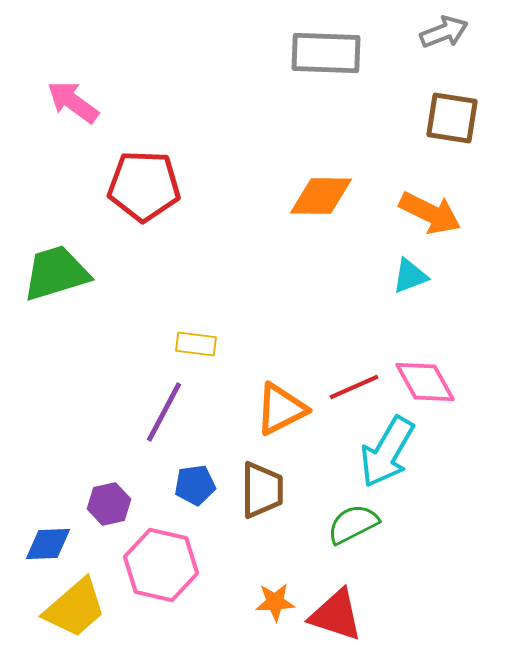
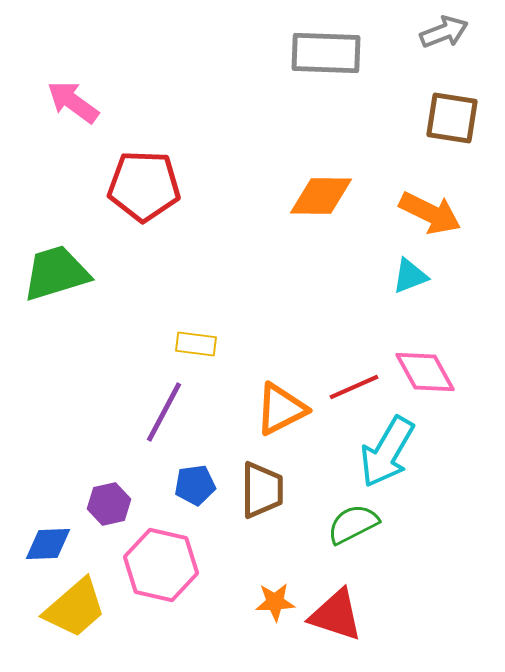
pink diamond: moved 10 px up
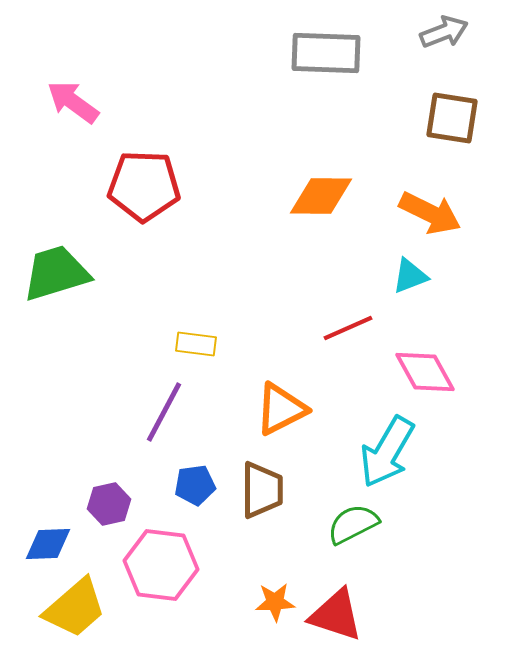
red line: moved 6 px left, 59 px up
pink hexagon: rotated 6 degrees counterclockwise
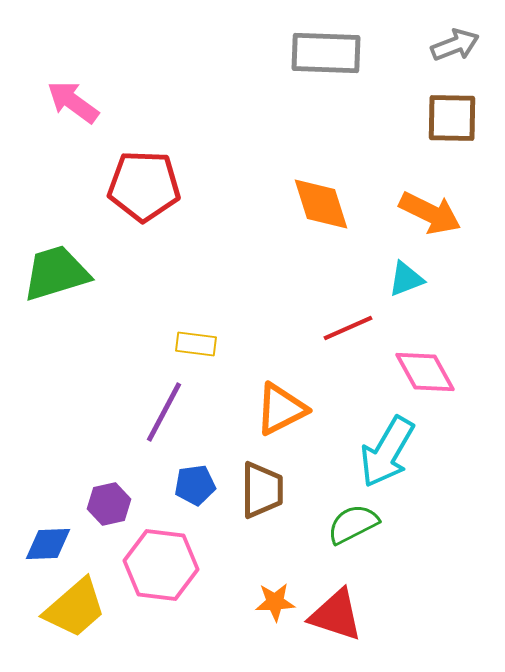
gray arrow: moved 11 px right, 13 px down
brown square: rotated 8 degrees counterclockwise
orange diamond: moved 8 px down; rotated 72 degrees clockwise
cyan triangle: moved 4 px left, 3 px down
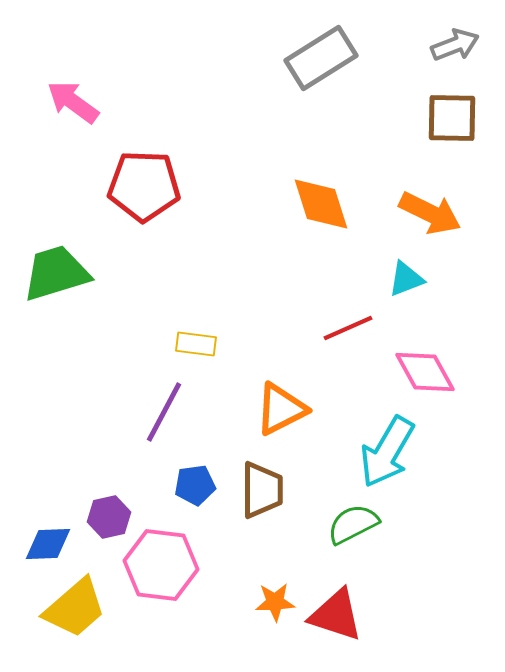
gray rectangle: moved 5 px left, 5 px down; rotated 34 degrees counterclockwise
purple hexagon: moved 13 px down
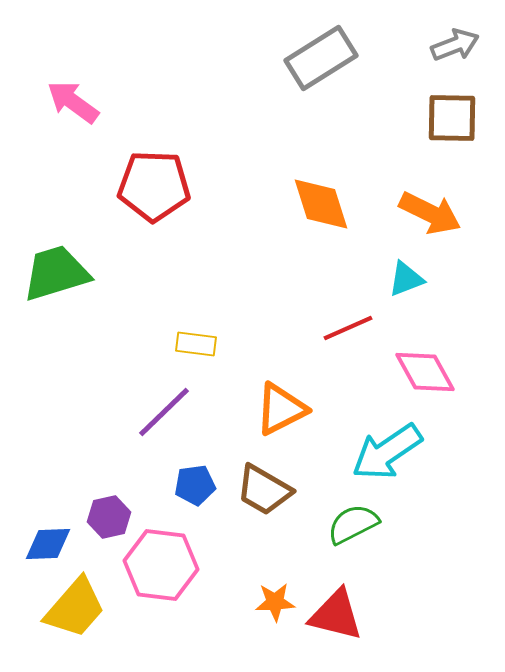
red pentagon: moved 10 px right
purple line: rotated 18 degrees clockwise
cyan arrow: rotated 26 degrees clockwise
brown trapezoid: moved 2 px right; rotated 120 degrees clockwise
yellow trapezoid: rotated 8 degrees counterclockwise
red triangle: rotated 4 degrees counterclockwise
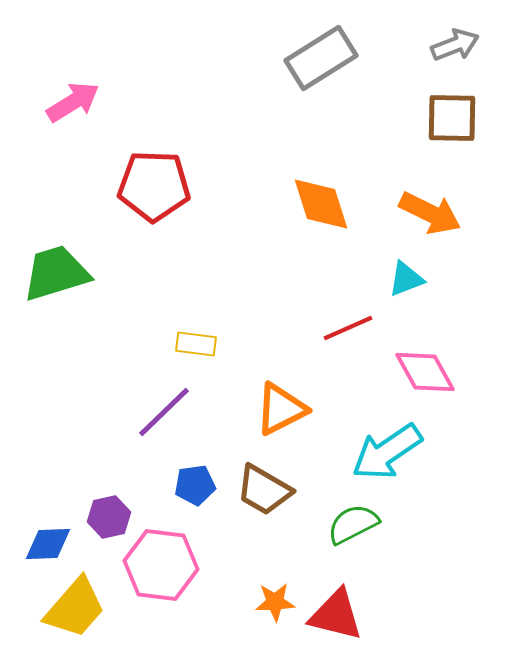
pink arrow: rotated 112 degrees clockwise
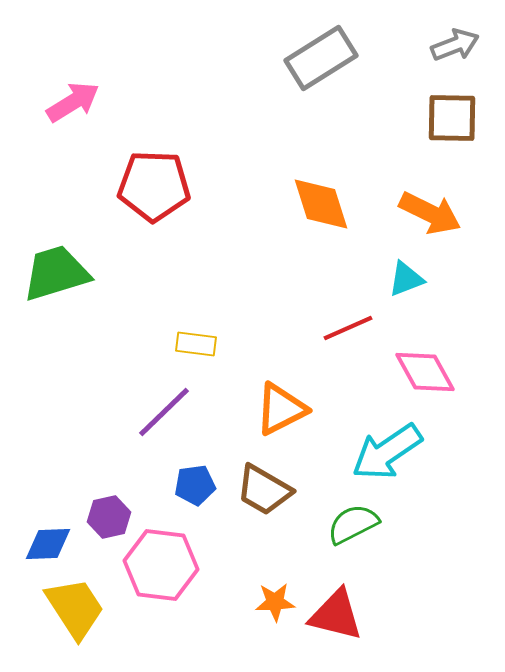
yellow trapezoid: rotated 74 degrees counterclockwise
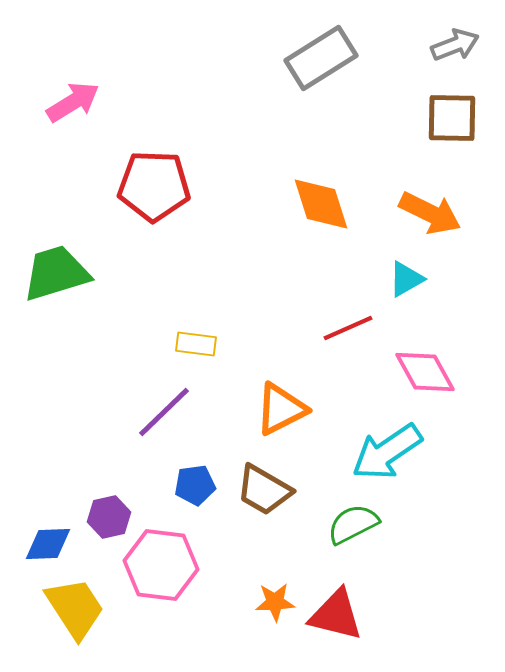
cyan triangle: rotated 9 degrees counterclockwise
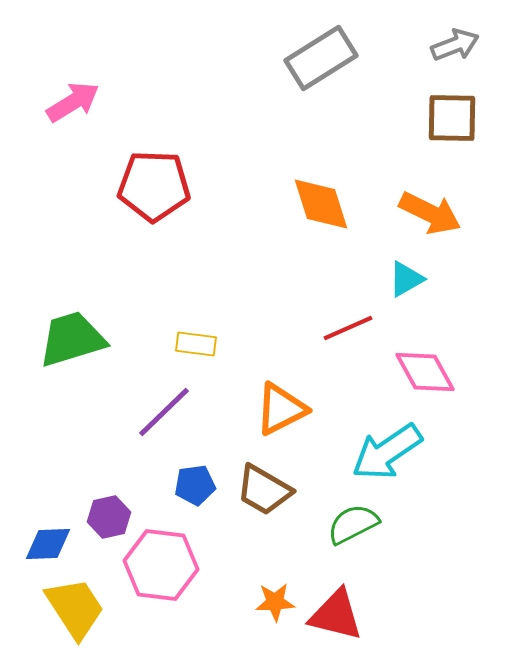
green trapezoid: moved 16 px right, 66 px down
